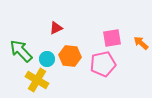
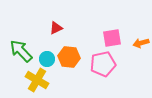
orange arrow: rotated 56 degrees counterclockwise
orange hexagon: moved 1 px left, 1 px down
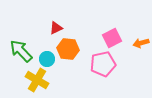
pink square: rotated 18 degrees counterclockwise
orange hexagon: moved 1 px left, 8 px up
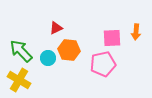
pink square: rotated 24 degrees clockwise
orange arrow: moved 5 px left, 11 px up; rotated 70 degrees counterclockwise
orange hexagon: moved 1 px right, 1 px down
cyan circle: moved 1 px right, 1 px up
yellow cross: moved 18 px left
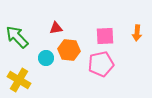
red triangle: rotated 16 degrees clockwise
orange arrow: moved 1 px right, 1 px down
pink square: moved 7 px left, 2 px up
green arrow: moved 4 px left, 14 px up
cyan circle: moved 2 px left
pink pentagon: moved 2 px left
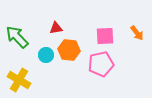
orange arrow: rotated 42 degrees counterclockwise
cyan circle: moved 3 px up
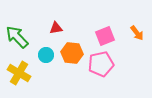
pink square: rotated 18 degrees counterclockwise
orange hexagon: moved 3 px right, 3 px down
yellow cross: moved 7 px up
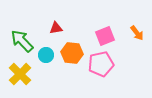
green arrow: moved 5 px right, 4 px down
yellow cross: moved 1 px right, 1 px down; rotated 15 degrees clockwise
